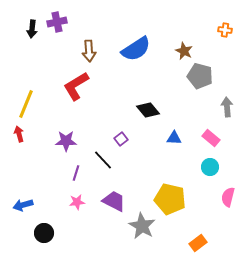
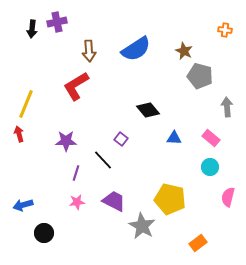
purple square: rotated 16 degrees counterclockwise
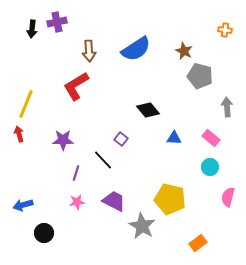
purple star: moved 3 px left, 1 px up
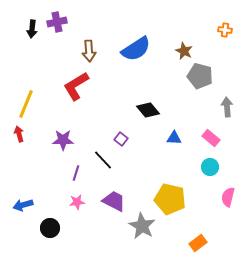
black circle: moved 6 px right, 5 px up
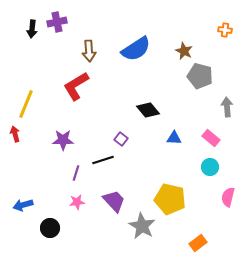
red arrow: moved 4 px left
black line: rotated 65 degrees counterclockwise
purple trapezoid: rotated 20 degrees clockwise
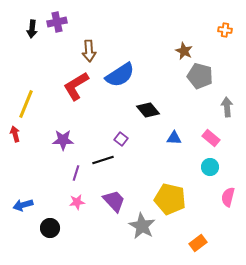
blue semicircle: moved 16 px left, 26 px down
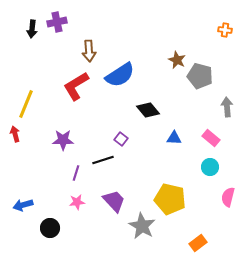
brown star: moved 7 px left, 9 px down
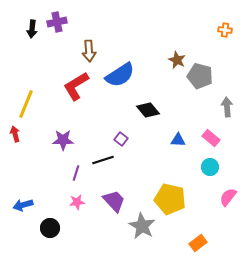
blue triangle: moved 4 px right, 2 px down
pink semicircle: rotated 24 degrees clockwise
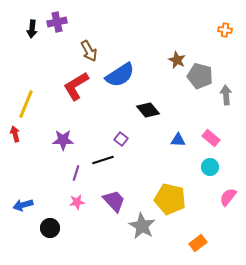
brown arrow: rotated 25 degrees counterclockwise
gray arrow: moved 1 px left, 12 px up
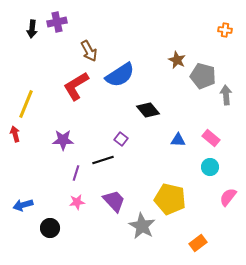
gray pentagon: moved 3 px right
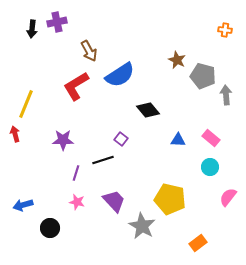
pink star: rotated 21 degrees clockwise
